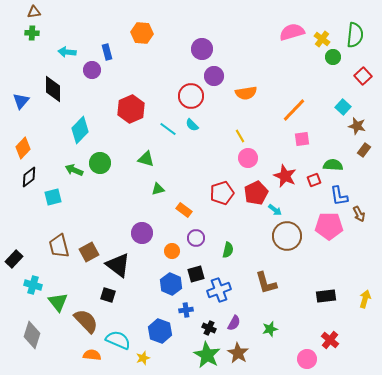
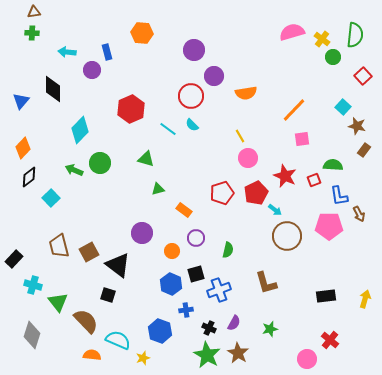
purple circle at (202, 49): moved 8 px left, 1 px down
cyan square at (53, 197): moved 2 px left, 1 px down; rotated 30 degrees counterclockwise
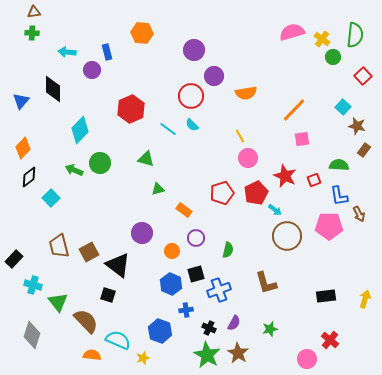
green semicircle at (333, 165): moved 6 px right
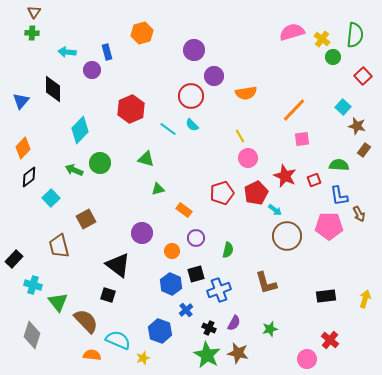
brown triangle at (34, 12): rotated 48 degrees counterclockwise
orange hexagon at (142, 33): rotated 20 degrees counterclockwise
brown square at (89, 252): moved 3 px left, 33 px up
blue cross at (186, 310): rotated 32 degrees counterclockwise
brown star at (238, 353): rotated 20 degrees counterclockwise
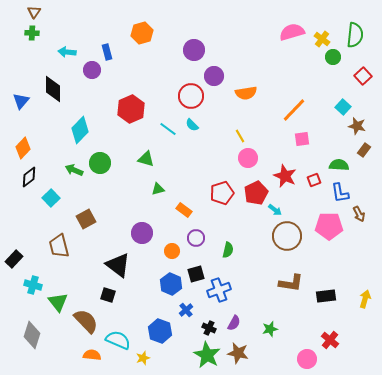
blue L-shape at (339, 196): moved 1 px right, 3 px up
brown L-shape at (266, 283): moved 25 px right; rotated 65 degrees counterclockwise
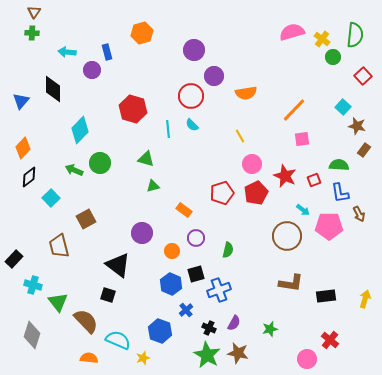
red hexagon at (131, 109): moved 2 px right; rotated 20 degrees counterclockwise
cyan line at (168, 129): rotated 48 degrees clockwise
pink circle at (248, 158): moved 4 px right, 6 px down
green triangle at (158, 189): moved 5 px left, 3 px up
cyan arrow at (275, 210): moved 28 px right
orange semicircle at (92, 355): moved 3 px left, 3 px down
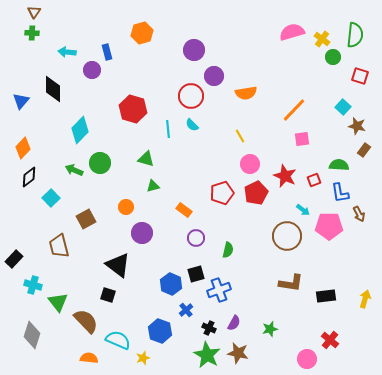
red square at (363, 76): moved 3 px left; rotated 30 degrees counterclockwise
pink circle at (252, 164): moved 2 px left
orange circle at (172, 251): moved 46 px left, 44 px up
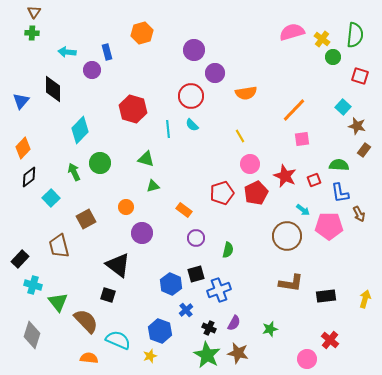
purple circle at (214, 76): moved 1 px right, 3 px up
green arrow at (74, 170): moved 2 px down; rotated 42 degrees clockwise
black rectangle at (14, 259): moved 6 px right
yellow star at (143, 358): moved 7 px right, 2 px up
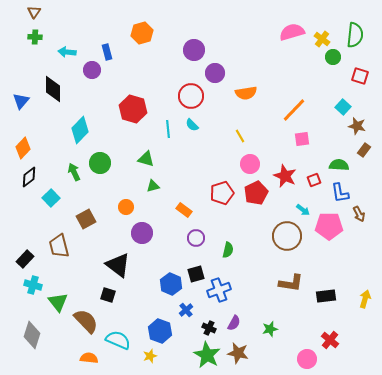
green cross at (32, 33): moved 3 px right, 4 px down
black rectangle at (20, 259): moved 5 px right
